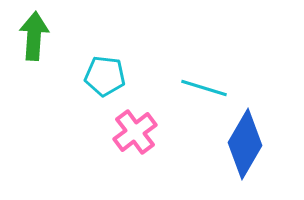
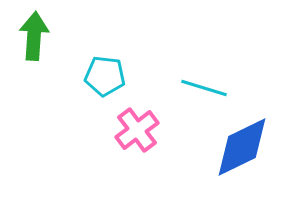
pink cross: moved 2 px right, 2 px up
blue diamond: moved 3 px left, 3 px down; rotated 34 degrees clockwise
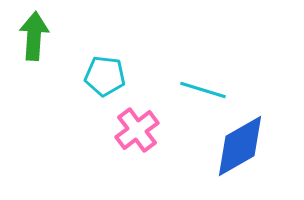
cyan line: moved 1 px left, 2 px down
blue diamond: moved 2 px left, 1 px up; rotated 4 degrees counterclockwise
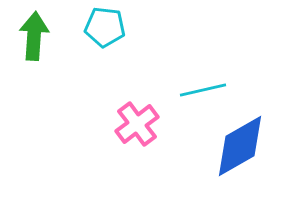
cyan pentagon: moved 49 px up
cyan line: rotated 30 degrees counterclockwise
pink cross: moved 6 px up
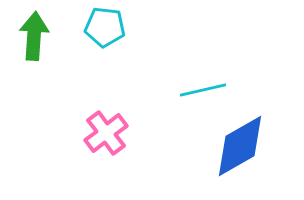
pink cross: moved 31 px left, 9 px down
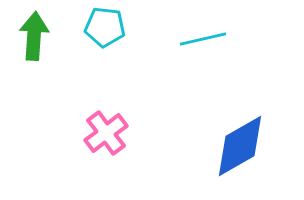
cyan line: moved 51 px up
